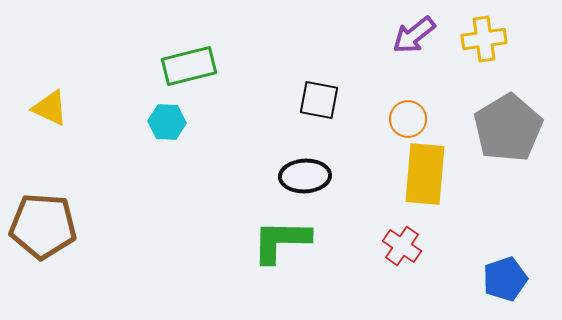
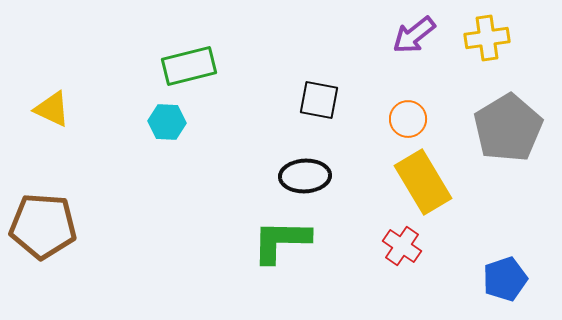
yellow cross: moved 3 px right, 1 px up
yellow triangle: moved 2 px right, 1 px down
yellow rectangle: moved 2 px left, 8 px down; rotated 36 degrees counterclockwise
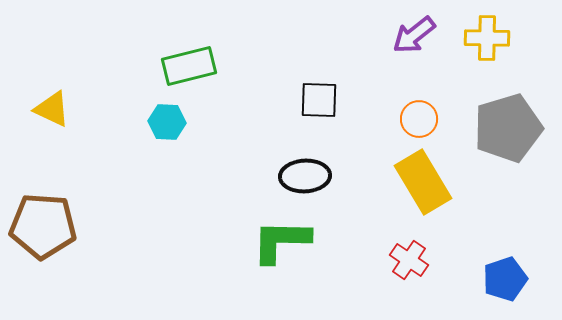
yellow cross: rotated 9 degrees clockwise
black square: rotated 9 degrees counterclockwise
orange circle: moved 11 px right
gray pentagon: rotated 14 degrees clockwise
red cross: moved 7 px right, 14 px down
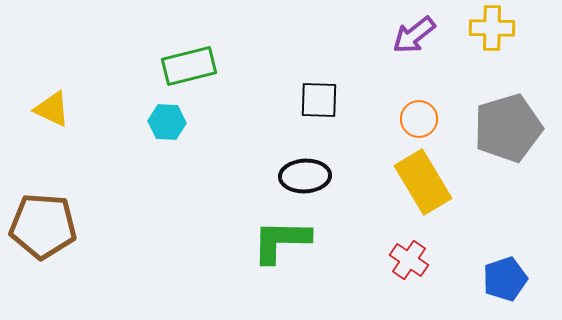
yellow cross: moved 5 px right, 10 px up
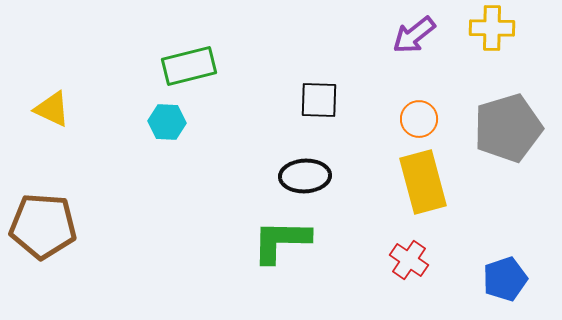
yellow rectangle: rotated 16 degrees clockwise
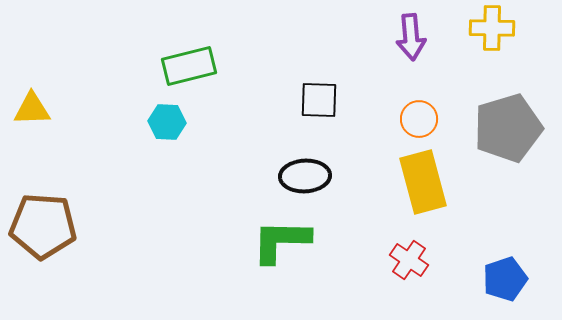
purple arrow: moved 3 px left, 2 px down; rotated 57 degrees counterclockwise
yellow triangle: moved 20 px left; rotated 27 degrees counterclockwise
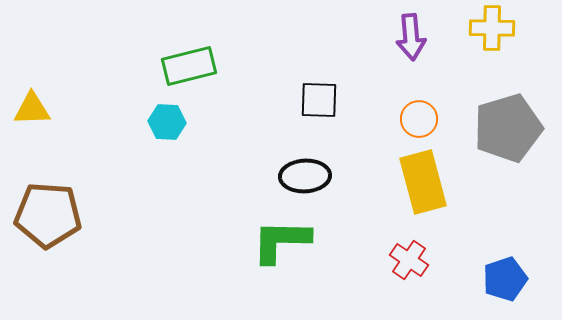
brown pentagon: moved 5 px right, 11 px up
